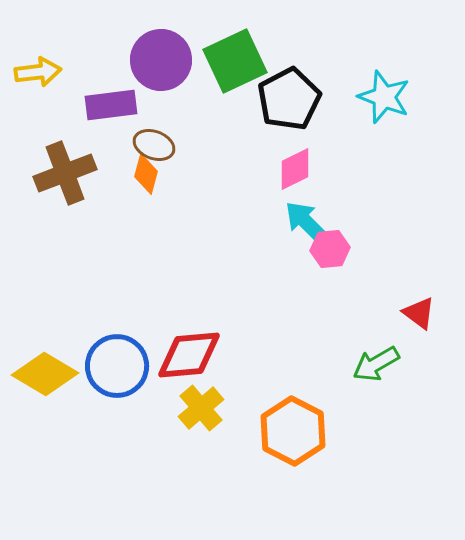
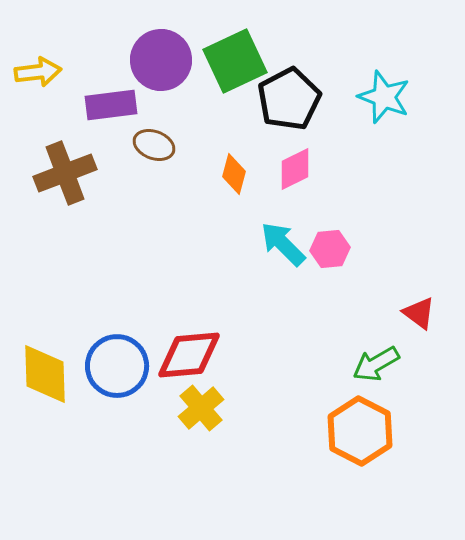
orange diamond: moved 88 px right
cyan arrow: moved 24 px left, 21 px down
yellow diamond: rotated 58 degrees clockwise
orange hexagon: moved 67 px right
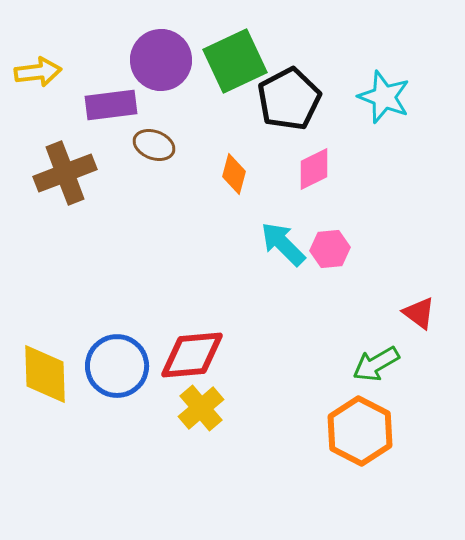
pink diamond: moved 19 px right
red diamond: moved 3 px right
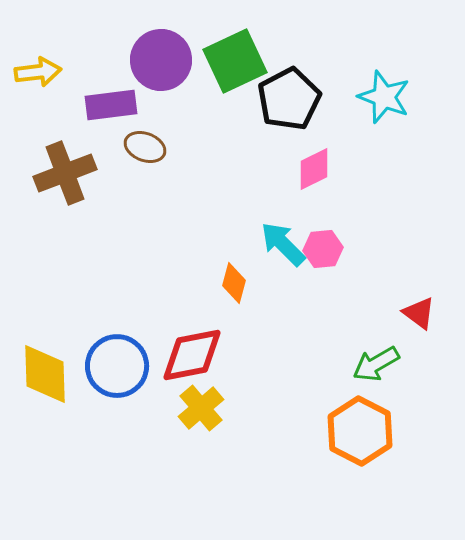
brown ellipse: moved 9 px left, 2 px down
orange diamond: moved 109 px down
pink hexagon: moved 7 px left
red diamond: rotated 6 degrees counterclockwise
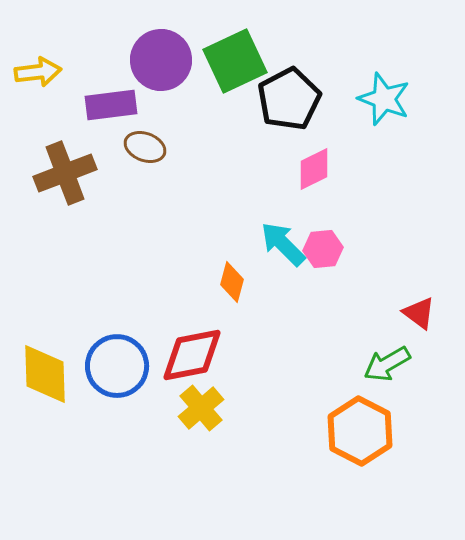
cyan star: moved 2 px down
orange diamond: moved 2 px left, 1 px up
green arrow: moved 11 px right
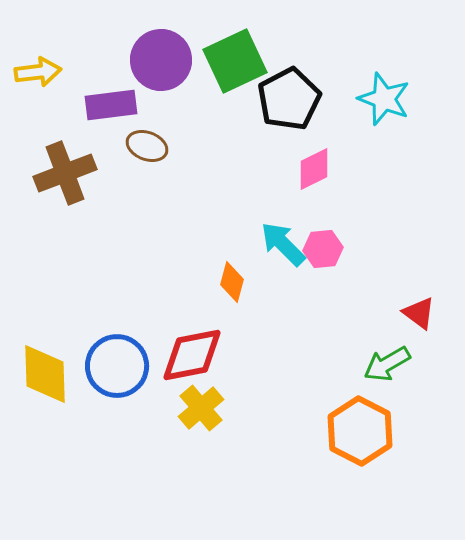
brown ellipse: moved 2 px right, 1 px up
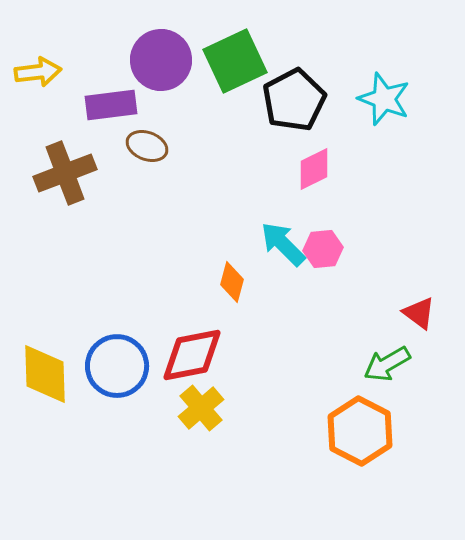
black pentagon: moved 5 px right, 1 px down
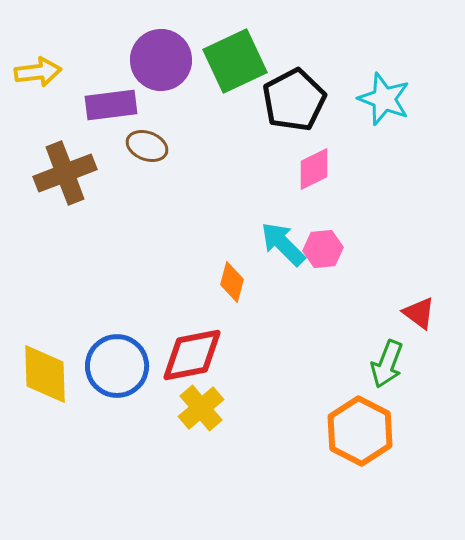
green arrow: rotated 39 degrees counterclockwise
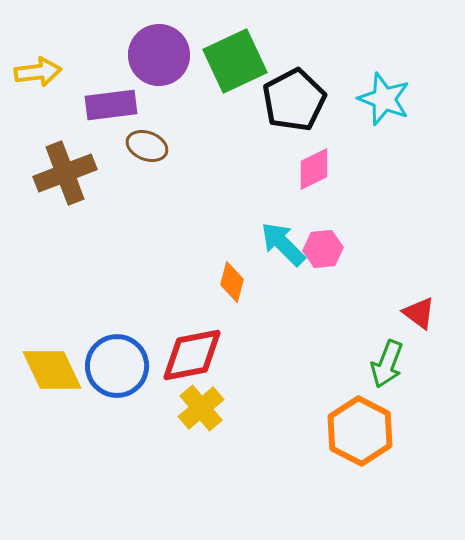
purple circle: moved 2 px left, 5 px up
yellow diamond: moved 7 px right, 4 px up; rotated 24 degrees counterclockwise
